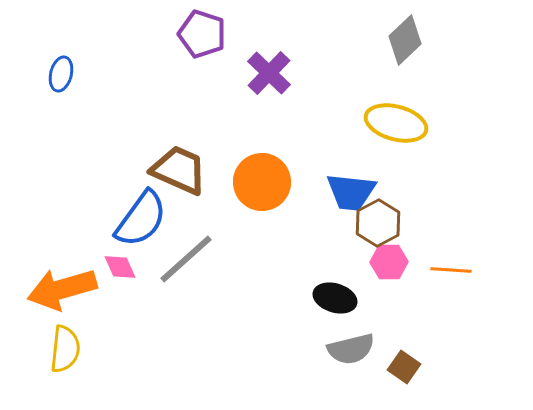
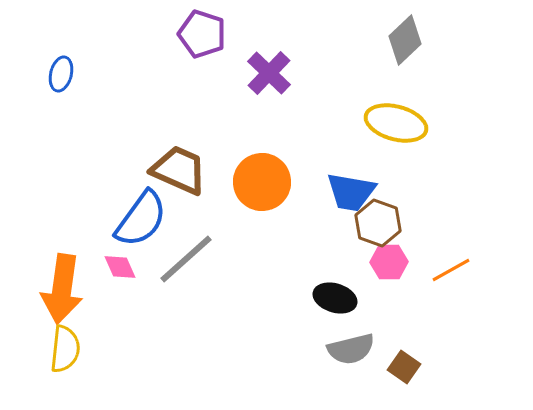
blue trapezoid: rotated 4 degrees clockwise
brown hexagon: rotated 12 degrees counterclockwise
orange line: rotated 33 degrees counterclockwise
orange arrow: rotated 66 degrees counterclockwise
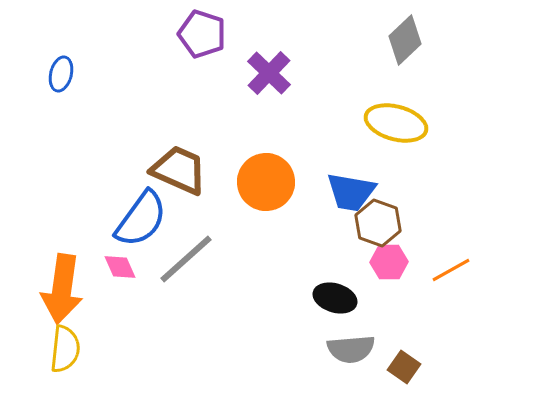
orange circle: moved 4 px right
gray semicircle: rotated 9 degrees clockwise
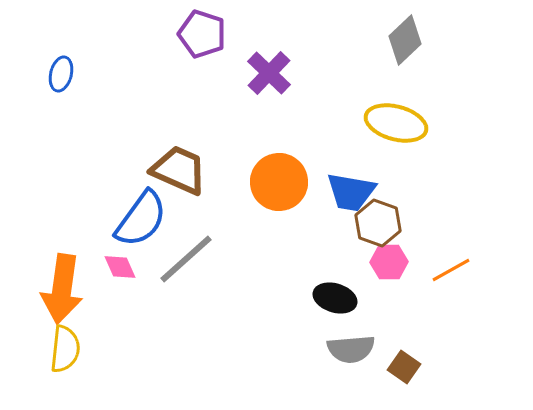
orange circle: moved 13 px right
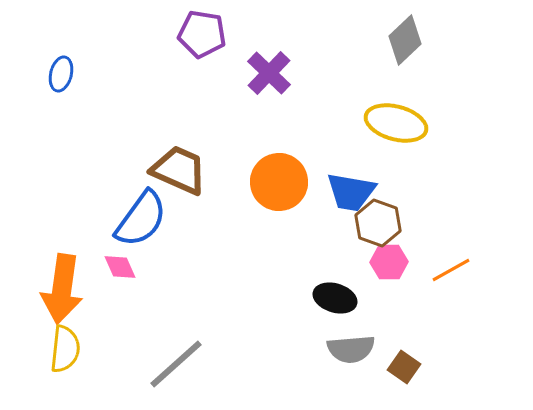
purple pentagon: rotated 9 degrees counterclockwise
gray line: moved 10 px left, 105 px down
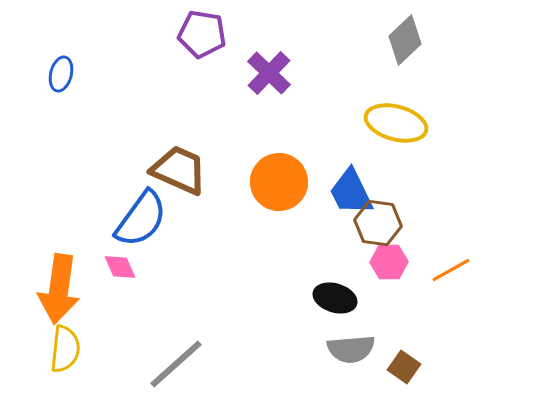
blue trapezoid: rotated 54 degrees clockwise
brown hexagon: rotated 12 degrees counterclockwise
orange arrow: moved 3 px left
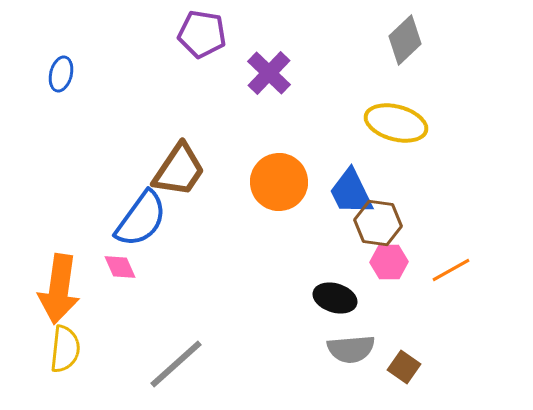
brown trapezoid: rotated 100 degrees clockwise
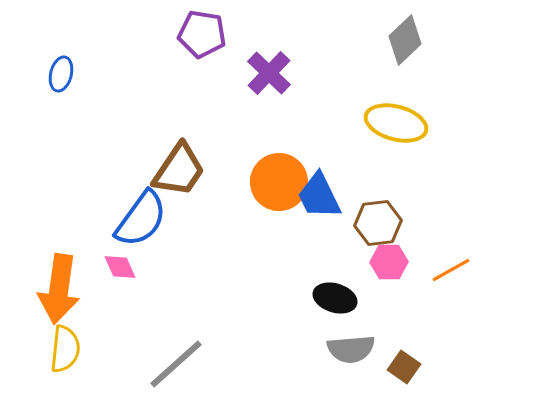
blue trapezoid: moved 32 px left, 4 px down
brown hexagon: rotated 15 degrees counterclockwise
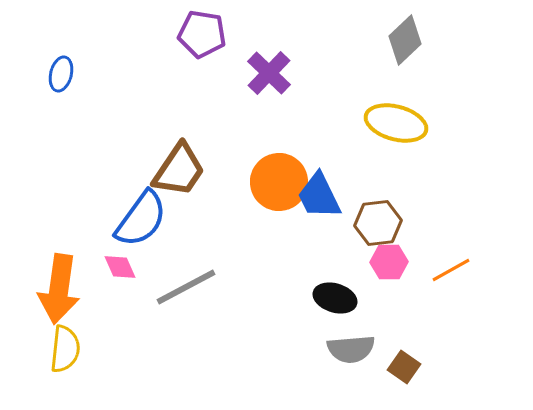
gray line: moved 10 px right, 77 px up; rotated 14 degrees clockwise
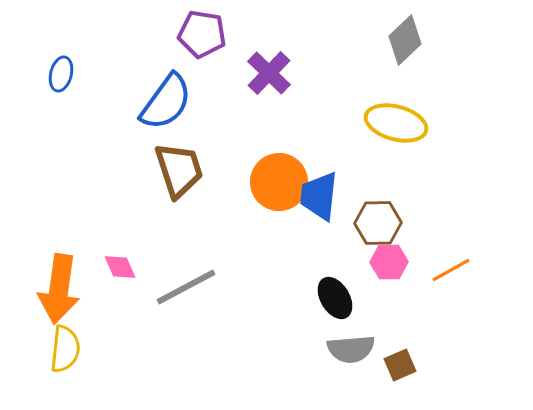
brown trapezoid: rotated 52 degrees counterclockwise
blue trapezoid: rotated 32 degrees clockwise
blue semicircle: moved 25 px right, 117 px up
brown hexagon: rotated 6 degrees clockwise
black ellipse: rotated 42 degrees clockwise
brown square: moved 4 px left, 2 px up; rotated 32 degrees clockwise
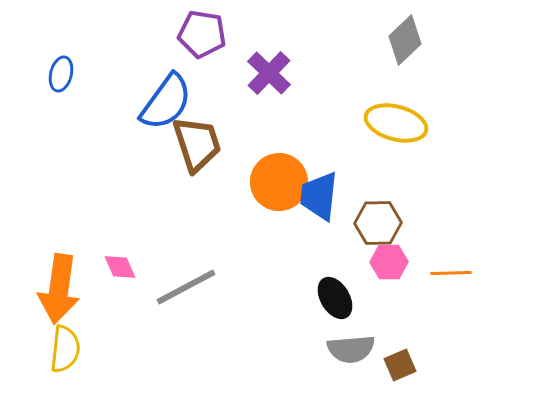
brown trapezoid: moved 18 px right, 26 px up
orange line: moved 3 px down; rotated 27 degrees clockwise
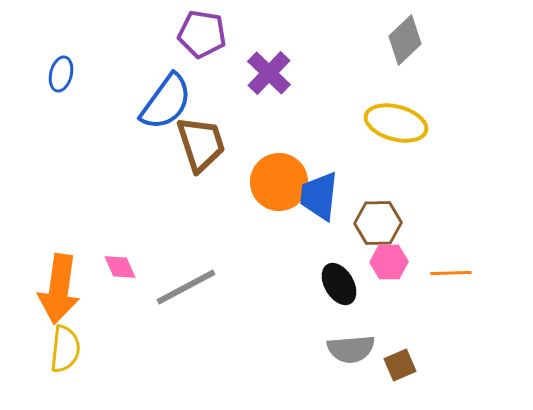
brown trapezoid: moved 4 px right
black ellipse: moved 4 px right, 14 px up
